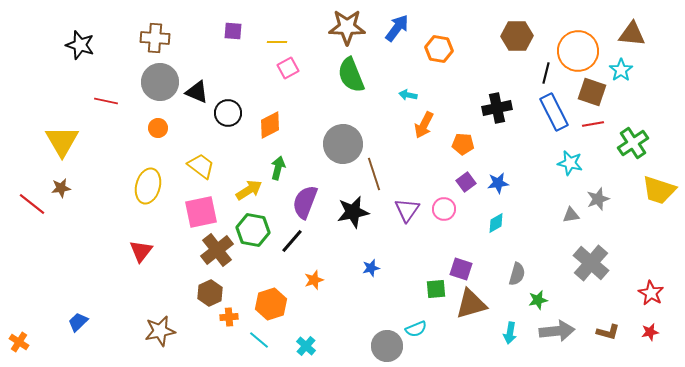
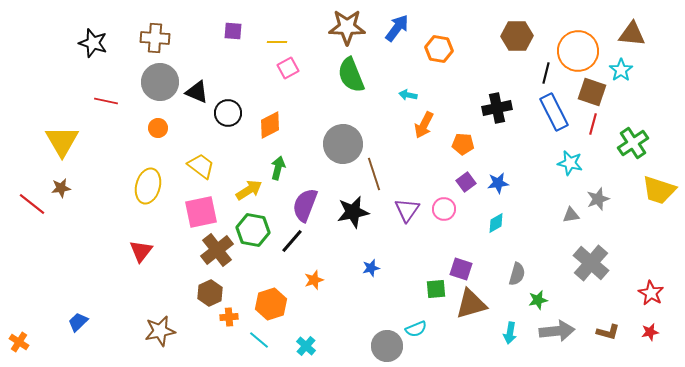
black star at (80, 45): moved 13 px right, 2 px up
red line at (593, 124): rotated 65 degrees counterclockwise
purple semicircle at (305, 202): moved 3 px down
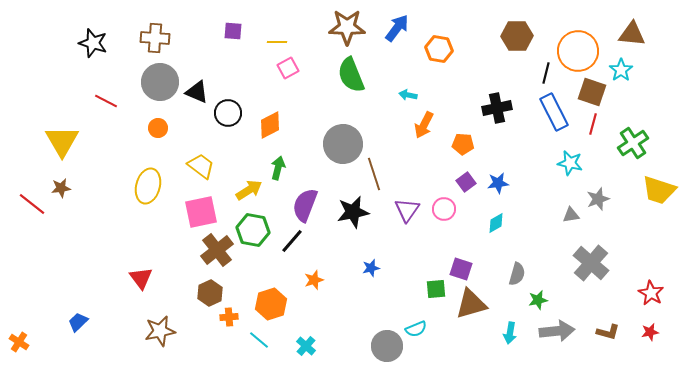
red line at (106, 101): rotated 15 degrees clockwise
red triangle at (141, 251): moved 27 px down; rotated 15 degrees counterclockwise
